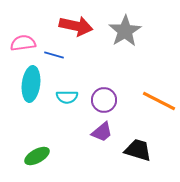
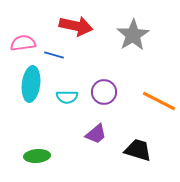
gray star: moved 8 px right, 4 px down
purple circle: moved 8 px up
purple trapezoid: moved 6 px left, 2 px down
green ellipse: rotated 25 degrees clockwise
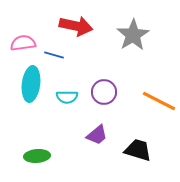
purple trapezoid: moved 1 px right, 1 px down
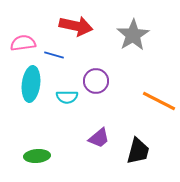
purple circle: moved 8 px left, 11 px up
purple trapezoid: moved 2 px right, 3 px down
black trapezoid: moved 1 px down; rotated 88 degrees clockwise
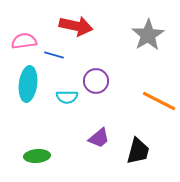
gray star: moved 15 px right
pink semicircle: moved 1 px right, 2 px up
cyan ellipse: moved 3 px left
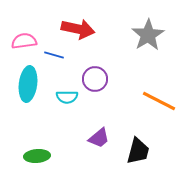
red arrow: moved 2 px right, 3 px down
purple circle: moved 1 px left, 2 px up
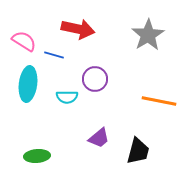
pink semicircle: rotated 40 degrees clockwise
orange line: rotated 16 degrees counterclockwise
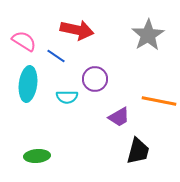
red arrow: moved 1 px left, 1 px down
blue line: moved 2 px right, 1 px down; rotated 18 degrees clockwise
purple trapezoid: moved 20 px right, 21 px up; rotated 10 degrees clockwise
